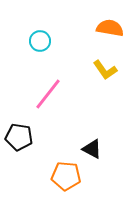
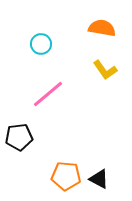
orange semicircle: moved 8 px left
cyan circle: moved 1 px right, 3 px down
pink line: rotated 12 degrees clockwise
black pentagon: rotated 16 degrees counterclockwise
black triangle: moved 7 px right, 30 px down
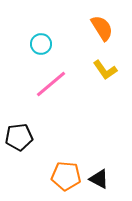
orange semicircle: rotated 48 degrees clockwise
pink line: moved 3 px right, 10 px up
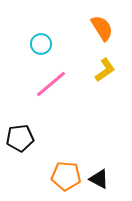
yellow L-shape: rotated 90 degrees counterclockwise
black pentagon: moved 1 px right, 1 px down
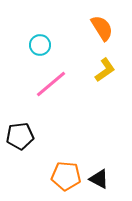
cyan circle: moved 1 px left, 1 px down
black pentagon: moved 2 px up
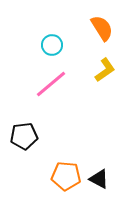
cyan circle: moved 12 px right
black pentagon: moved 4 px right
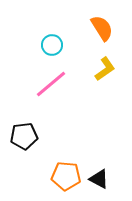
yellow L-shape: moved 1 px up
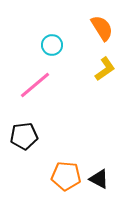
pink line: moved 16 px left, 1 px down
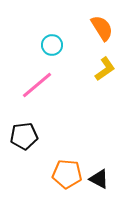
pink line: moved 2 px right
orange pentagon: moved 1 px right, 2 px up
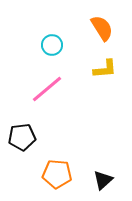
yellow L-shape: rotated 30 degrees clockwise
pink line: moved 10 px right, 4 px down
black pentagon: moved 2 px left, 1 px down
orange pentagon: moved 10 px left
black triangle: moved 4 px right, 1 px down; rotated 50 degrees clockwise
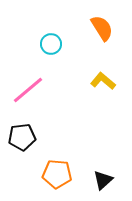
cyan circle: moved 1 px left, 1 px up
yellow L-shape: moved 2 px left, 12 px down; rotated 135 degrees counterclockwise
pink line: moved 19 px left, 1 px down
